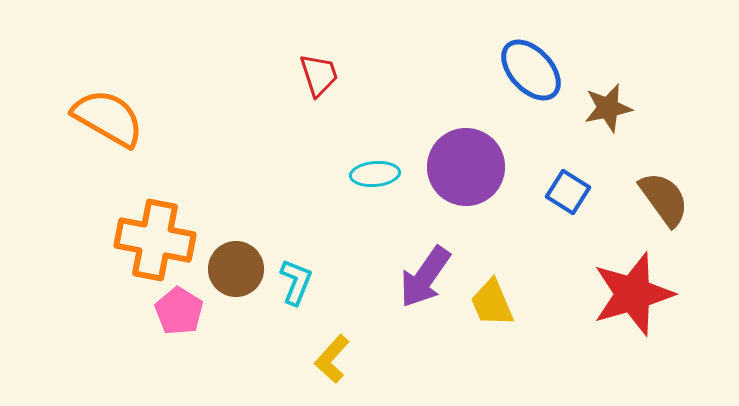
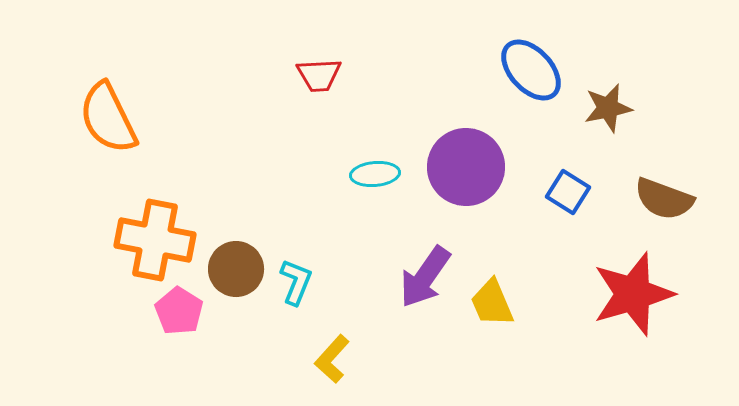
red trapezoid: rotated 105 degrees clockwise
orange semicircle: rotated 146 degrees counterclockwise
brown semicircle: rotated 146 degrees clockwise
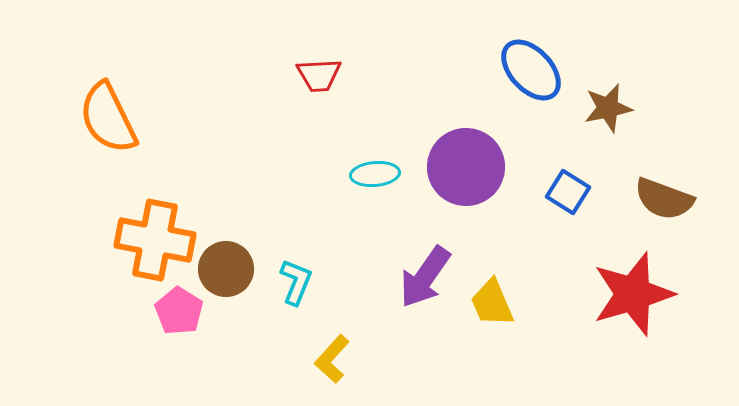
brown circle: moved 10 px left
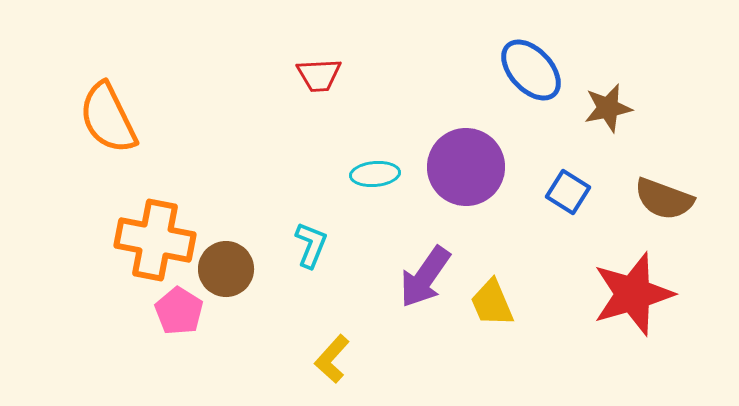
cyan L-shape: moved 15 px right, 37 px up
